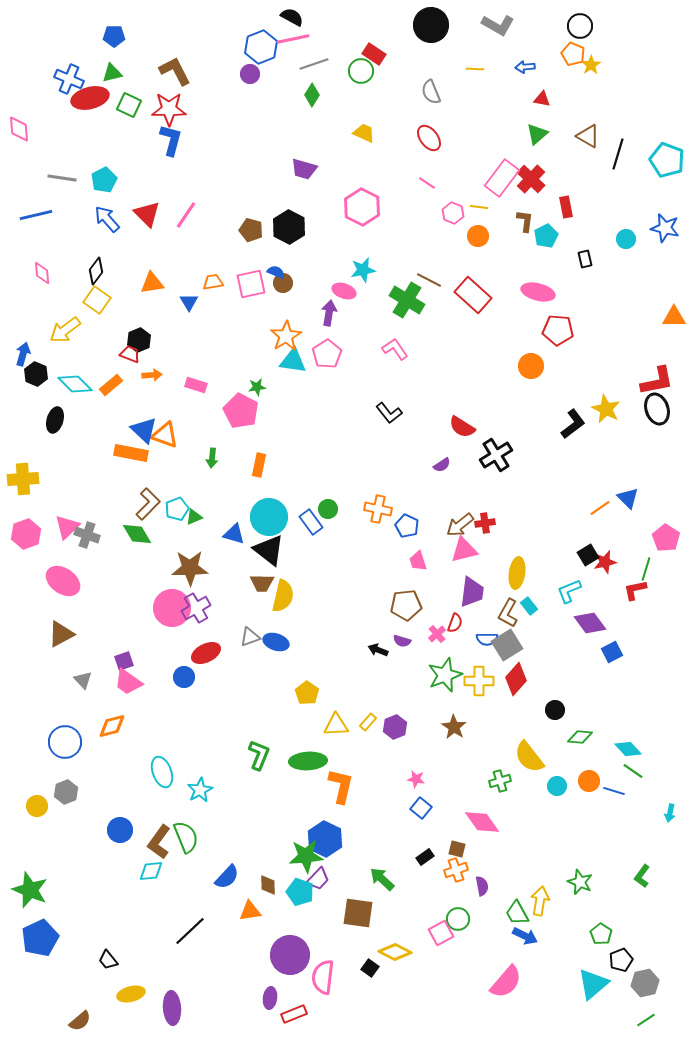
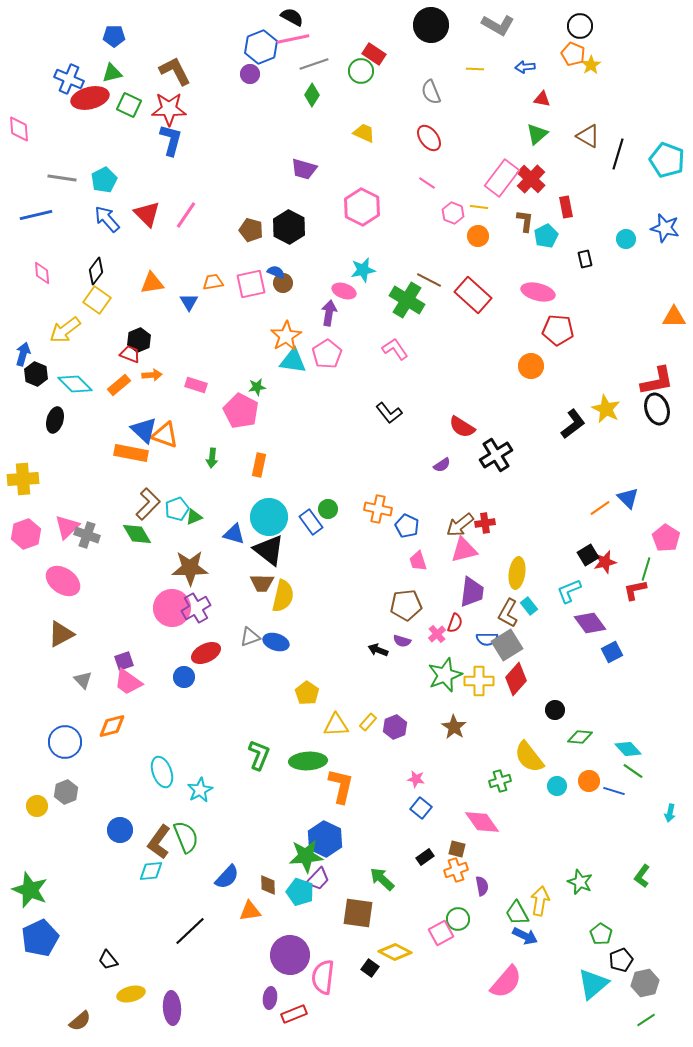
orange rectangle at (111, 385): moved 8 px right
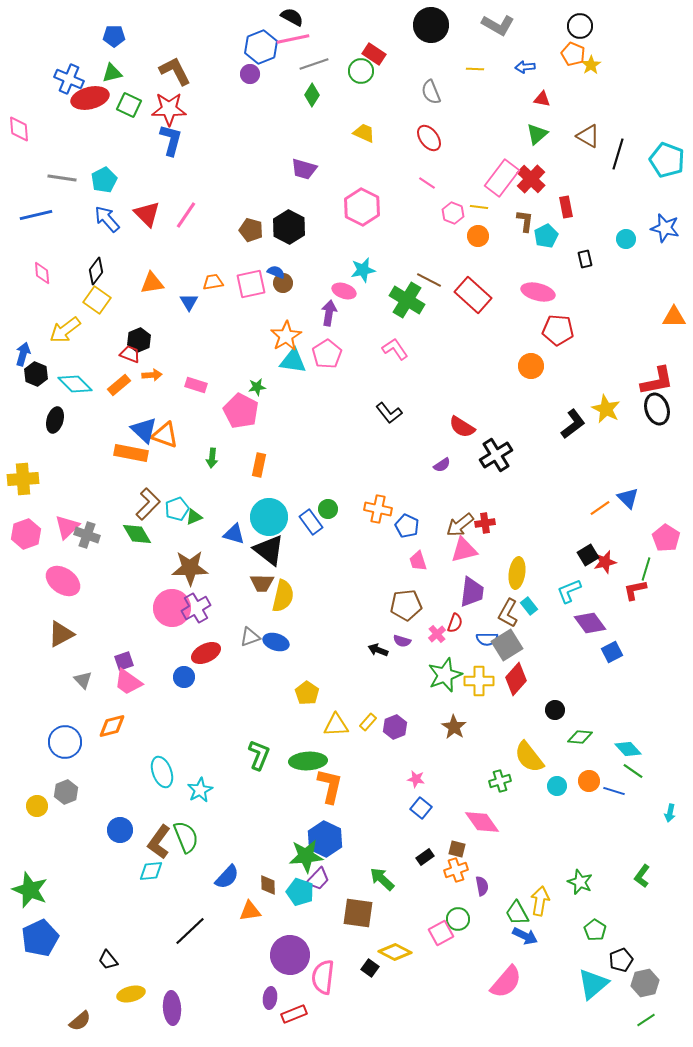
orange L-shape at (341, 786): moved 11 px left
green pentagon at (601, 934): moved 6 px left, 4 px up
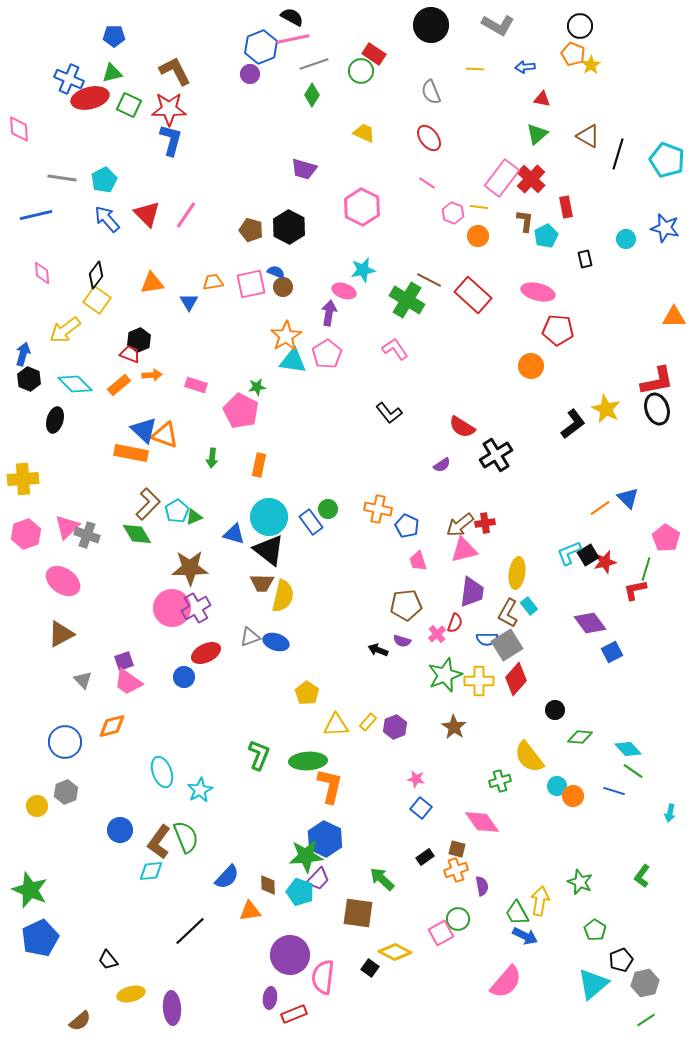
black diamond at (96, 271): moved 4 px down
brown circle at (283, 283): moved 4 px down
black hexagon at (36, 374): moved 7 px left, 5 px down
cyan pentagon at (177, 509): moved 2 px down; rotated 10 degrees counterclockwise
cyan L-shape at (569, 591): moved 38 px up
orange circle at (589, 781): moved 16 px left, 15 px down
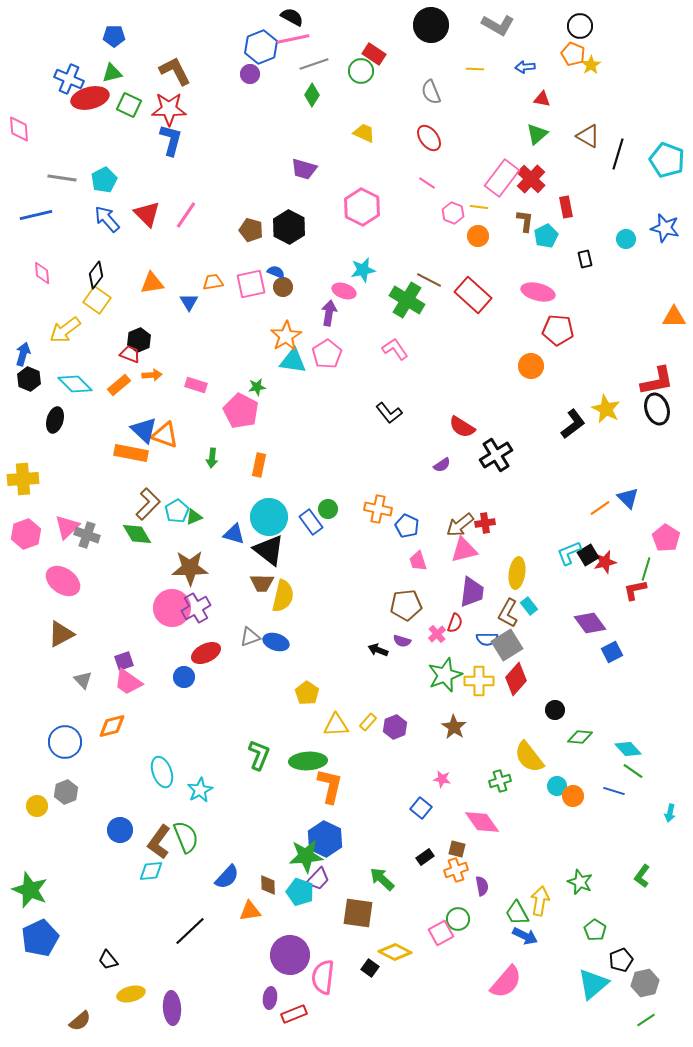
pink star at (416, 779): moved 26 px right
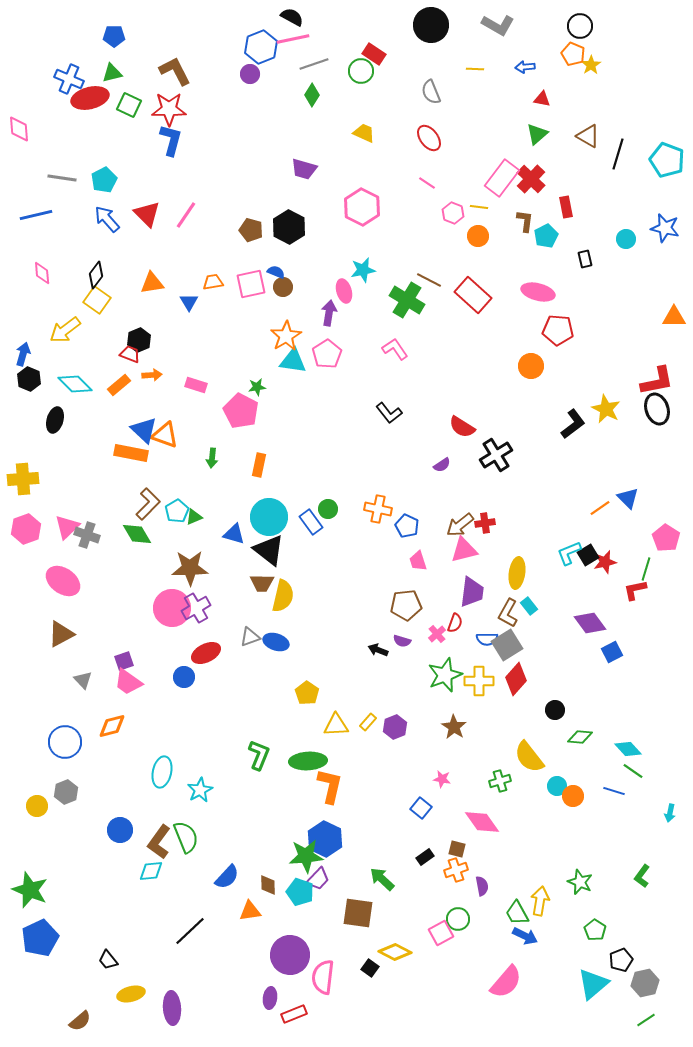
pink ellipse at (344, 291): rotated 55 degrees clockwise
pink hexagon at (26, 534): moved 5 px up
cyan ellipse at (162, 772): rotated 32 degrees clockwise
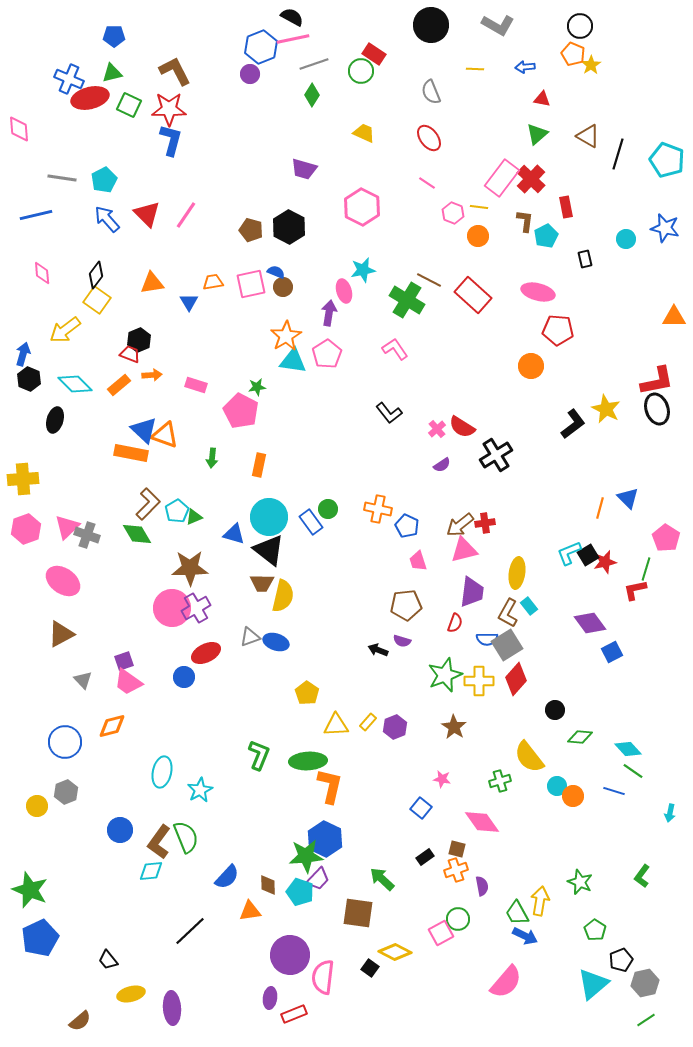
orange line at (600, 508): rotated 40 degrees counterclockwise
pink cross at (437, 634): moved 205 px up
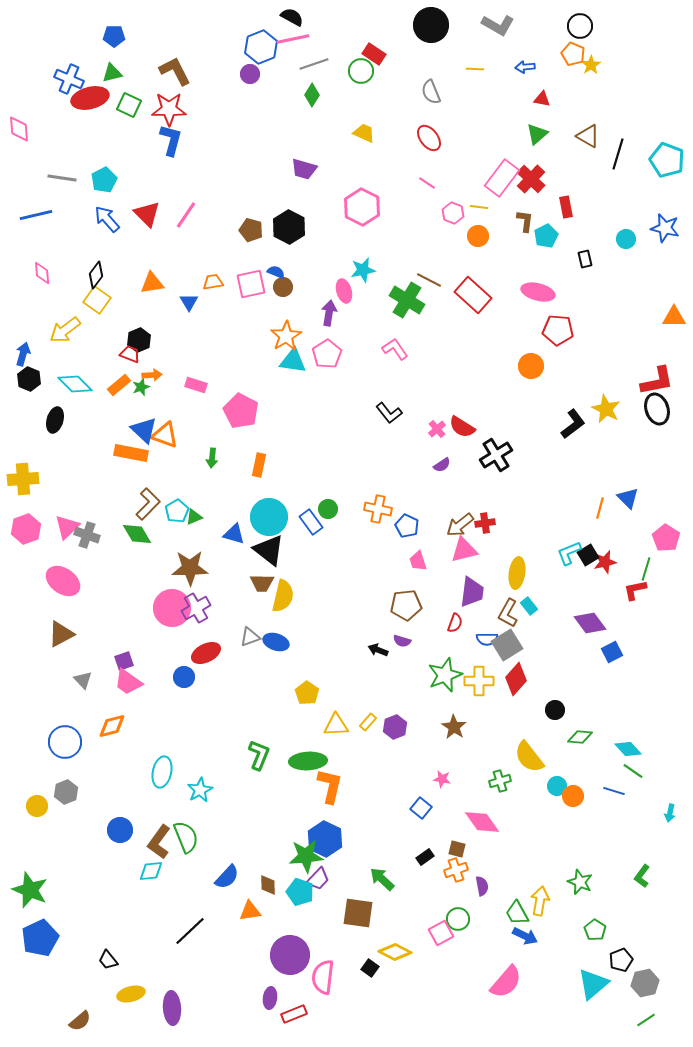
green star at (257, 387): moved 116 px left; rotated 12 degrees counterclockwise
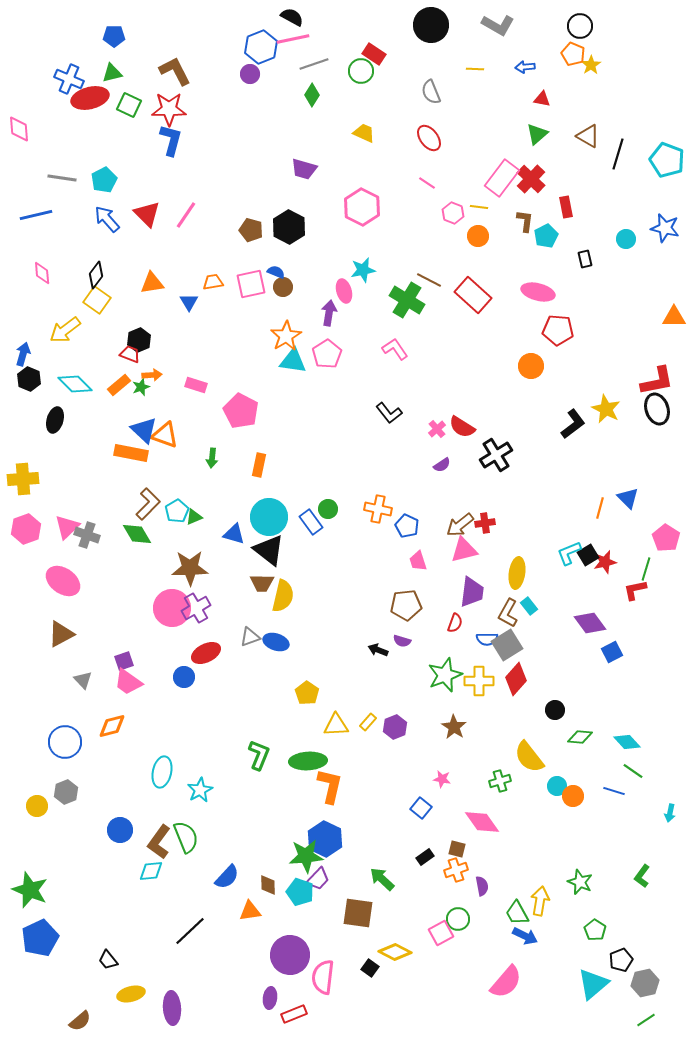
cyan diamond at (628, 749): moved 1 px left, 7 px up
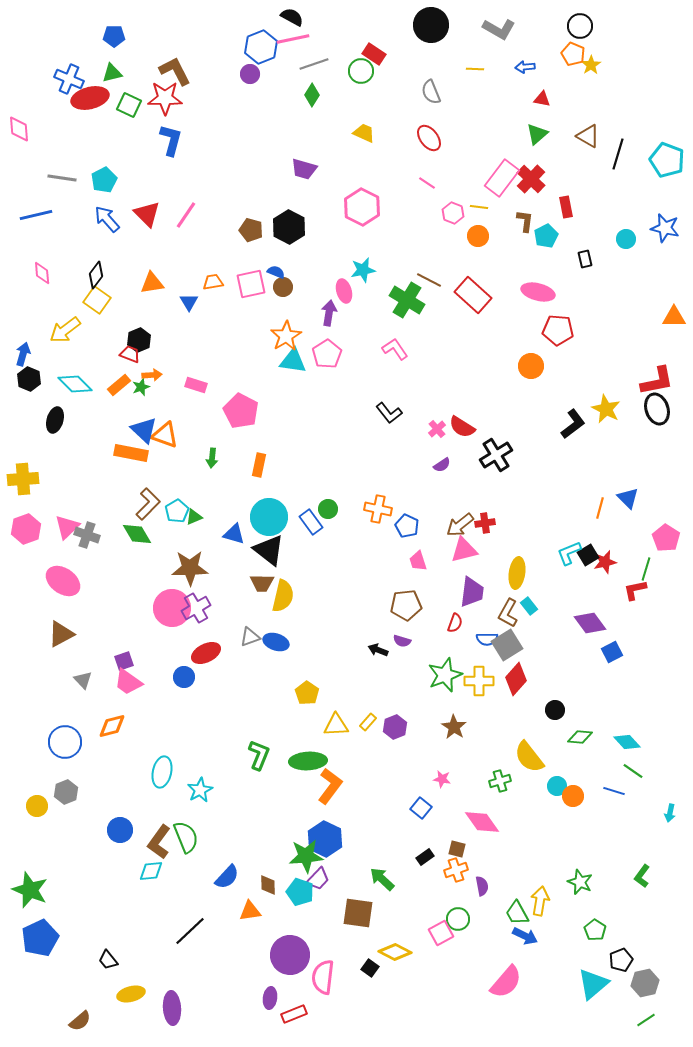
gray L-shape at (498, 25): moved 1 px right, 4 px down
red star at (169, 109): moved 4 px left, 11 px up
orange L-shape at (330, 786): rotated 24 degrees clockwise
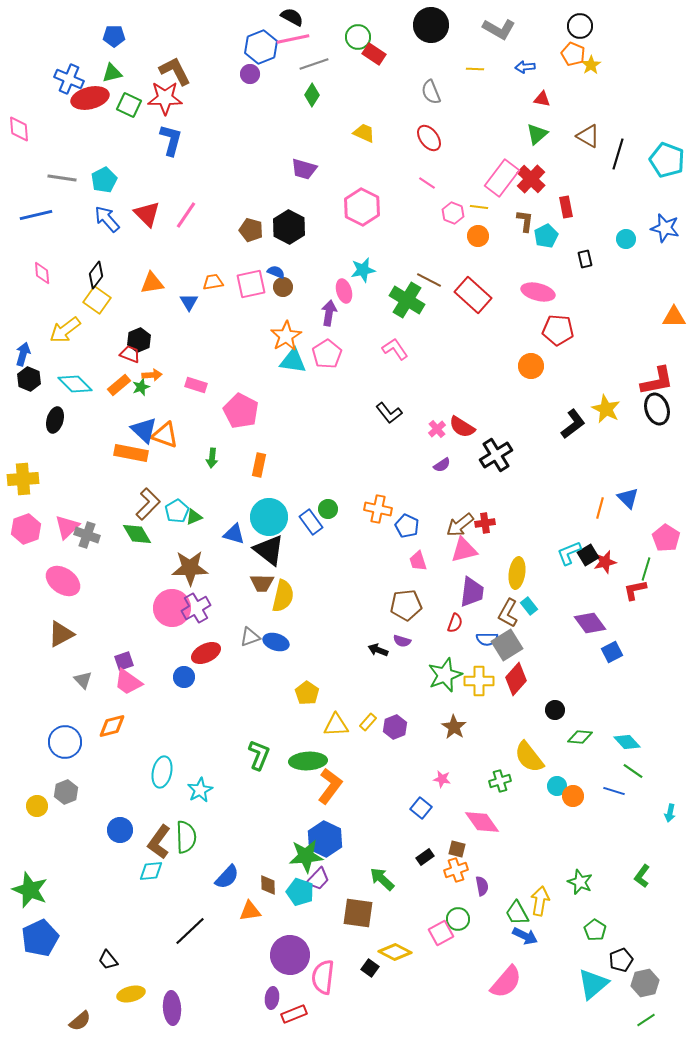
green circle at (361, 71): moved 3 px left, 34 px up
green semicircle at (186, 837): rotated 20 degrees clockwise
purple ellipse at (270, 998): moved 2 px right
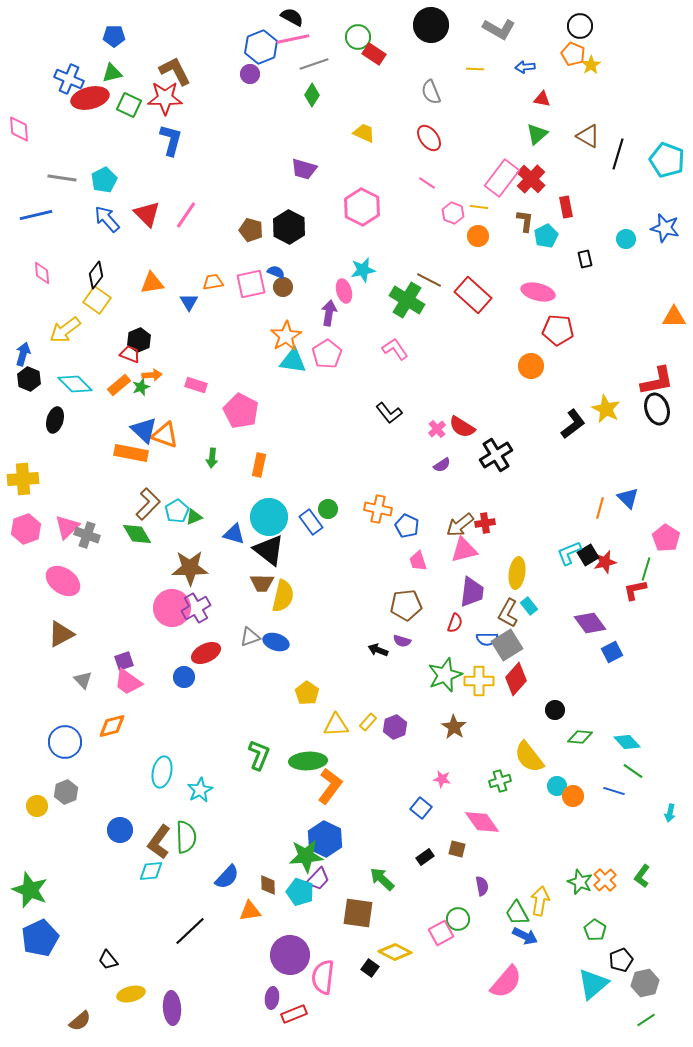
orange cross at (456, 870): moved 149 px right, 10 px down; rotated 25 degrees counterclockwise
